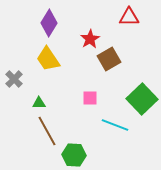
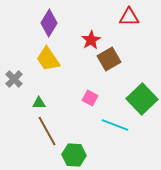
red star: moved 1 px right, 1 px down
pink square: rotated 28 degrees clockwise
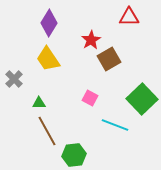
green hexagon: rotated 10 degrees counterclockwise
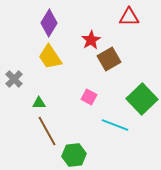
yellow trapezoid: moved 2 px right, 2 px up
pink square: moved 1 px left, 1 px up
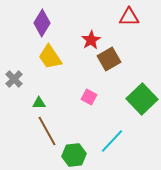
purple diamond: moved 7 px left
cyan line: moved 3 px left, 16 px down; rotated 68 degrees counterclockwise
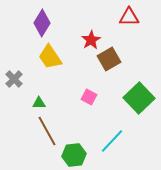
green square: moved 3 px left, 1 px up
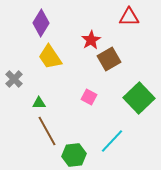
purple diamond: moved 1 px left
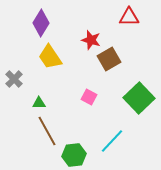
red star: rotated 24 degrees counterclockwise
